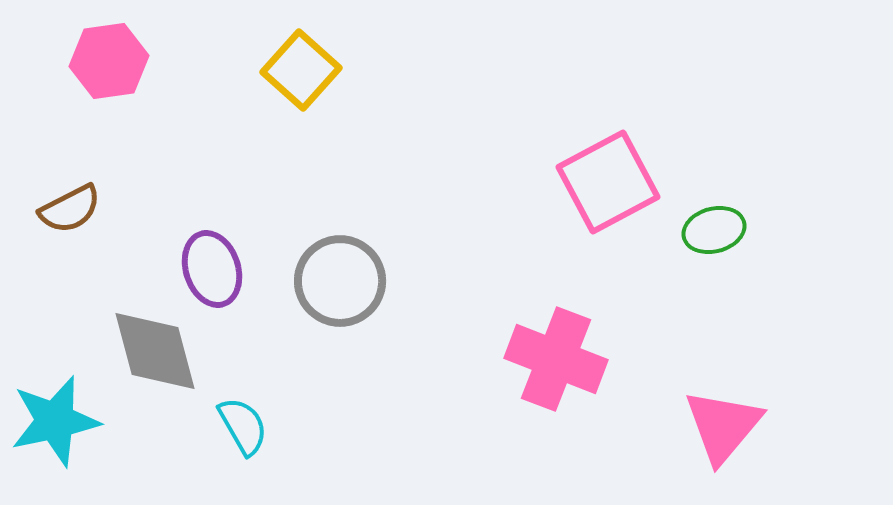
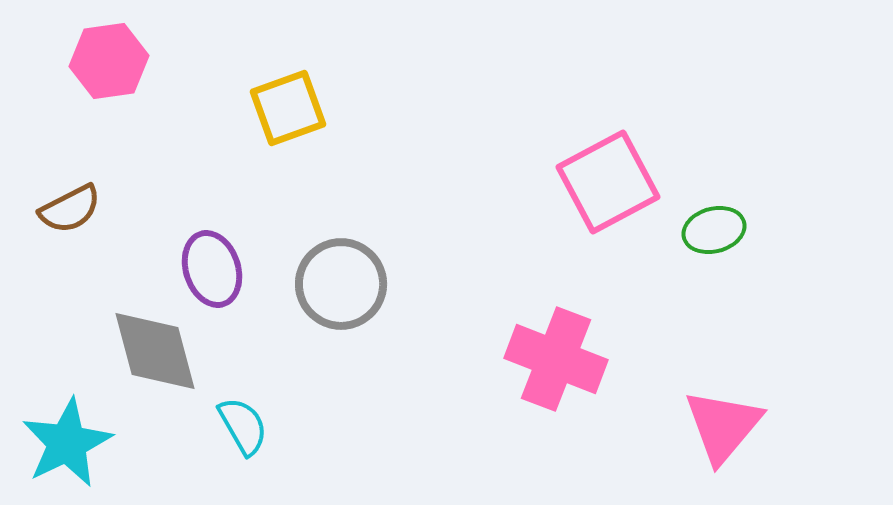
yellow square: moved 13 px left, 38 px down; rotated 28 degrees clockwise
gray circle: moved 1 px right, 3 px down
cyan star: moved 12 px right, 22 px down; rotated 14 degrees counterclockwise
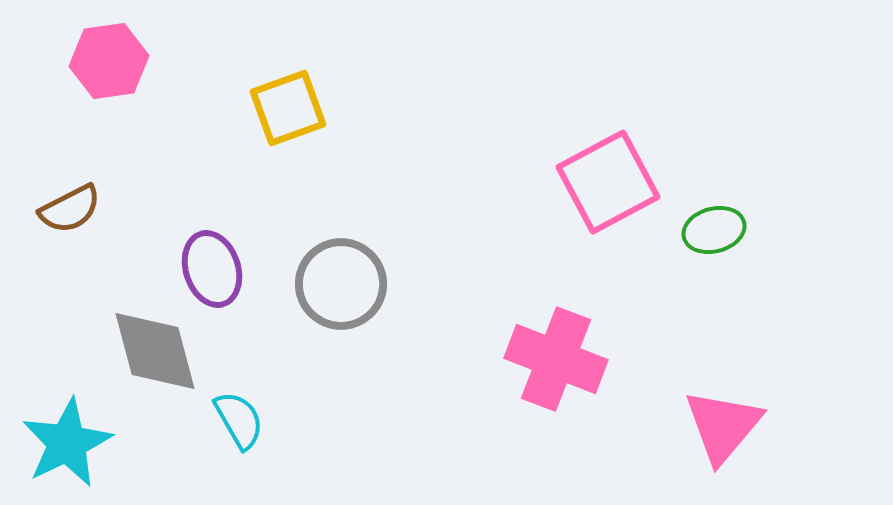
cyan semicircle: moved 4 px left, 6 px up
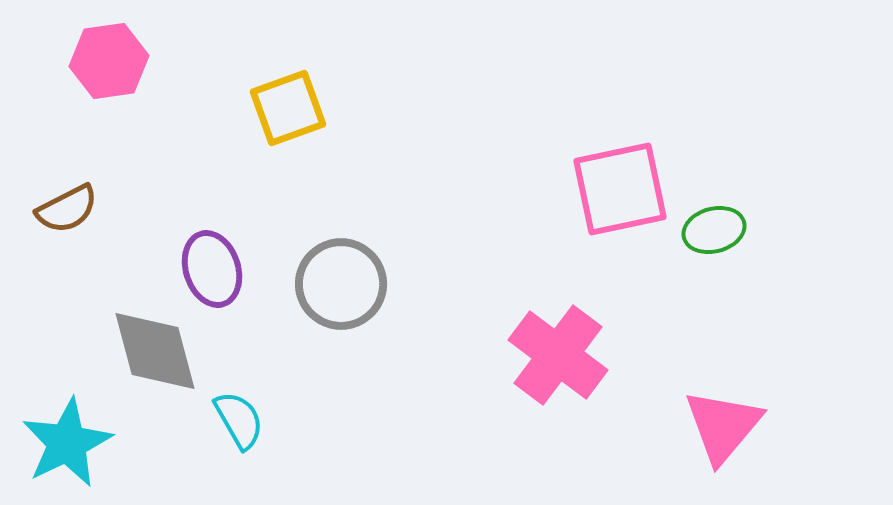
pink square: moved 12 px right, 7 px down; rotated 16 degrees clockwise
brown semicircle: moved 3 px left
pink cross: moved 2 px right, 4 px up; rotated 16 degrees clockwise
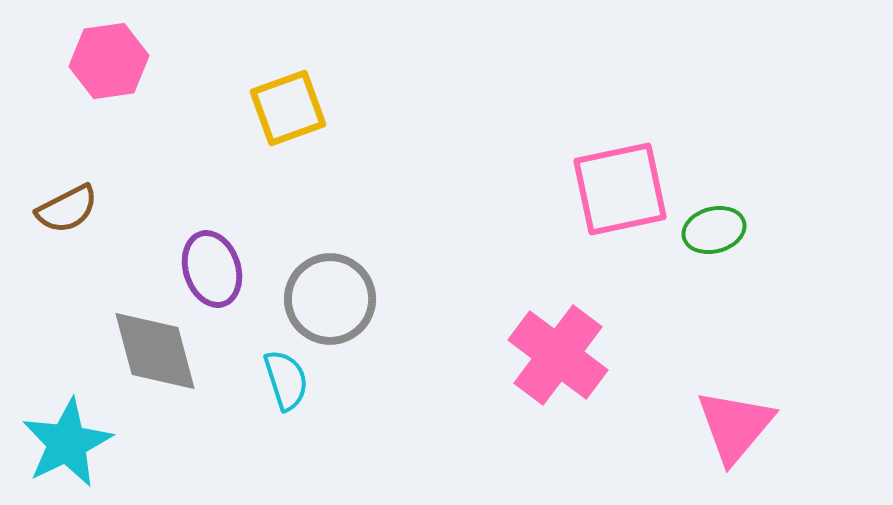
gray circle: moved 11 px left, 15 px down
cyan semicircle: moved 47 px right, 40 px up; rotated 12 degrees clockwise
pink triangle: moved 12 px right
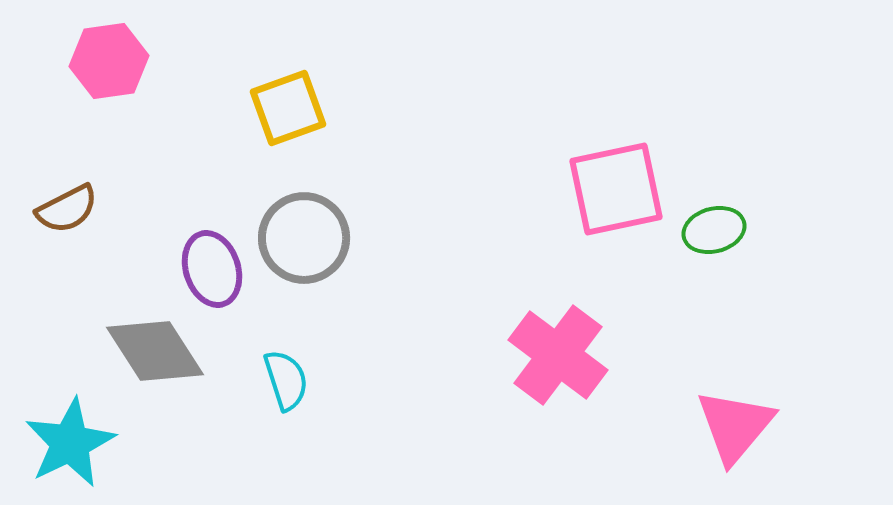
pink square: moved 4 px left
gray circle: moved 26 px left, 61 px up
gray diamond: rotated 18 degrees counterclockwise
cyan star: moved 3 px right
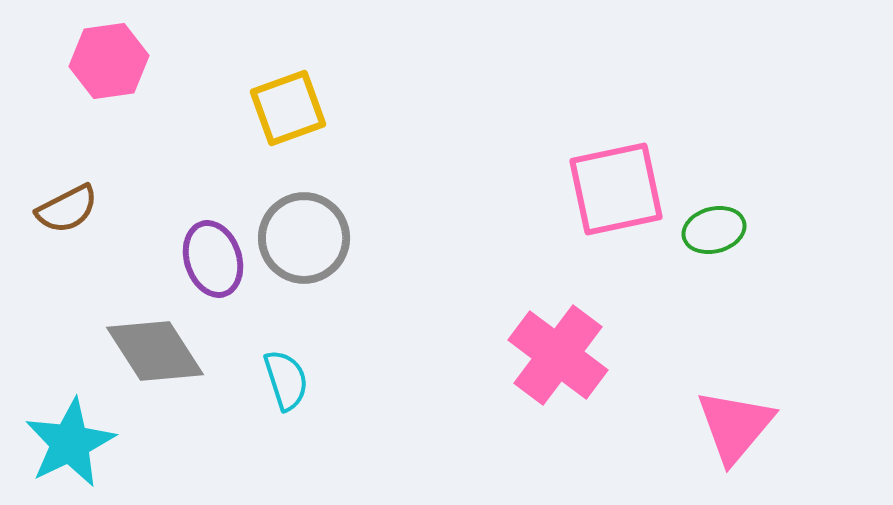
purple ellipse: moved 1 px right, 10 px up
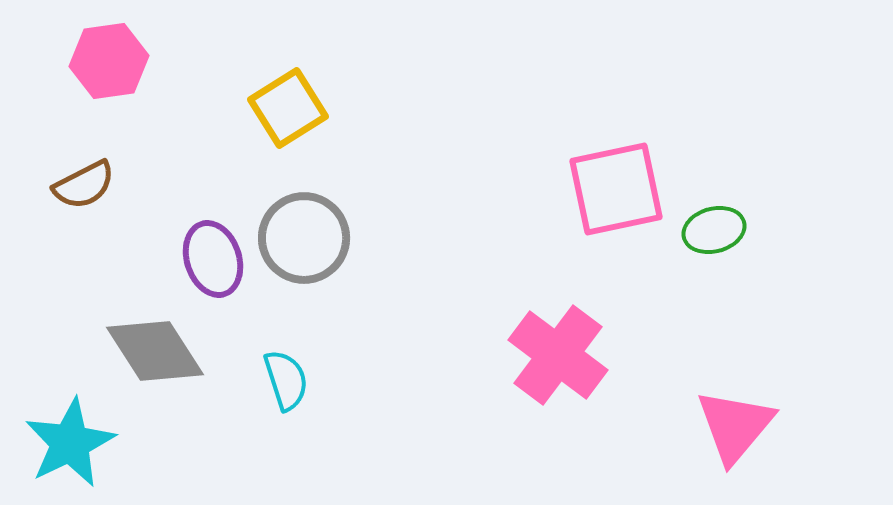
yellow square: rotated 12 degrees counterclockwise
brown semicircle: moved 17 px right, 24 px up
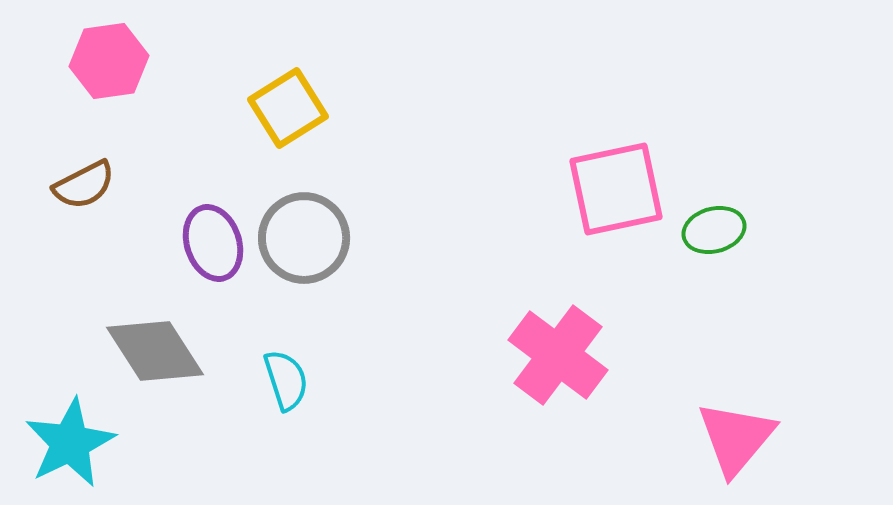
purple ellipse: moved 16 px up
pink triangle: moved 1 px right, 12 px down
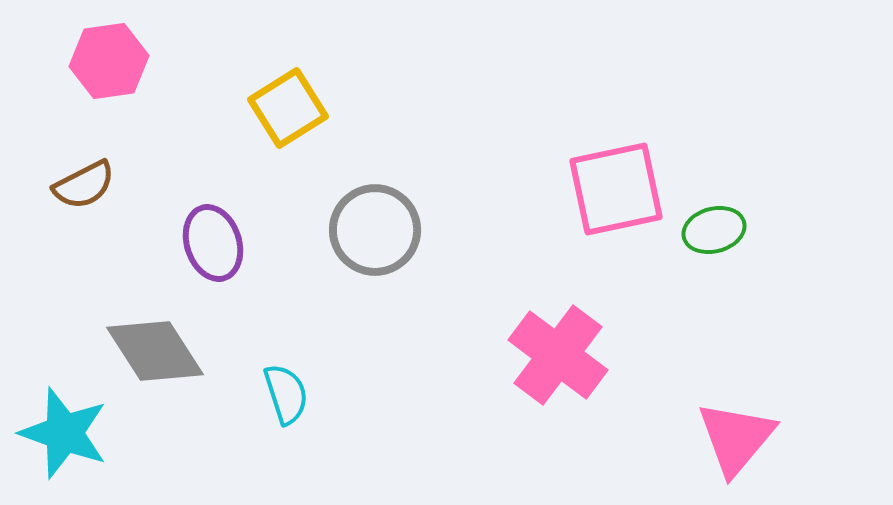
gray circle: moved 71 px right, 8 px up
cyan semicircle: moved 14 px down
cyan star: moved 6 px left, 10 px up; rotated 26 degrees counterclockwise
